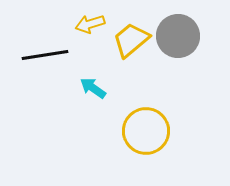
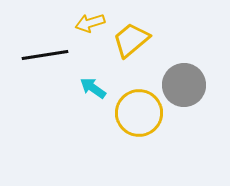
yellow arrow: moved 1 px up
gray circle: moved 6 px right, 49 px down
yellow circle: moved 7 px left, 18 px up
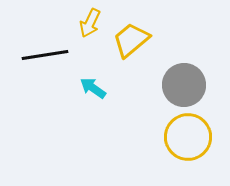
yellow arrow: rotated 48 degrees counterclockwise
yellow circle: moved 49 px right, 24 px down
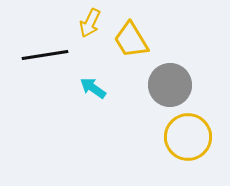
yellow trapezoid: rotated 81 degrees counterclockwise
gray circle: moved 14 px left
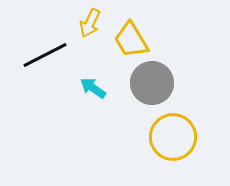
black line: rotated 18 degrees counterclockwise
gray circle: moved 18 px left, 2 px up
yellow circle: moved 15 px left
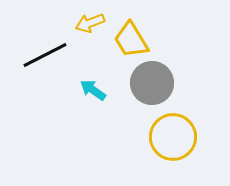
yellow arrow: rotated 44 degrees clockwise
cyan arrow: moved 2 px down
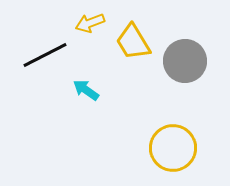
yellow trapezoid: moved 2 px right, 2 px down
gray circle: moved 33 px right, 22 px up
cyan arrow: moved 7 px left
yellow circle: moved 11 px down
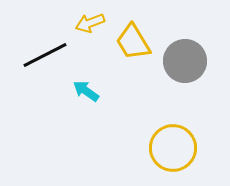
cyan arrow: moved 1 px down
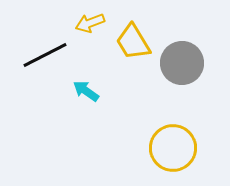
gray circle: moved 3 px left, 2 px down
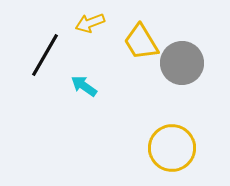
yellow trapezoid: moved 8 px right
black line: rotated 33 degrees counterclockwise
cyan arrow: moved 2 px left, 5 px up
yellow circle: moved 1 px left
